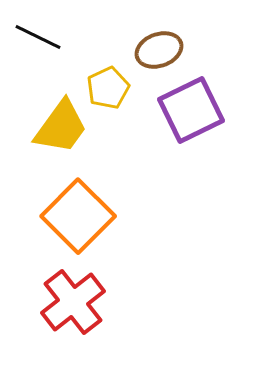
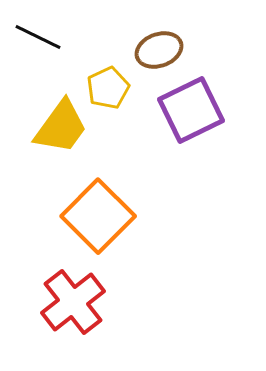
orange square: moved 20 px right
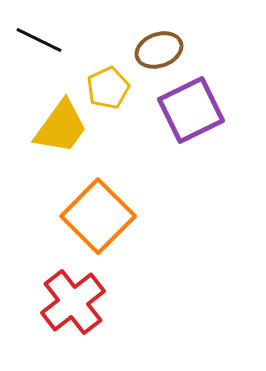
black line: moved 1 px right, 3 px down
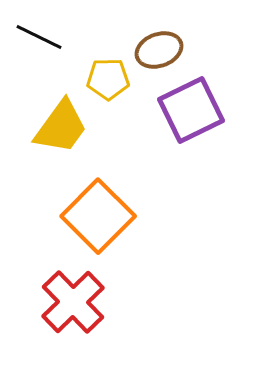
black line: moved 3 px up
yellow pentagon: moved 9 px up; rotated 24 degrees clockwise
red cross: rotated 6 degrees counterclockwise
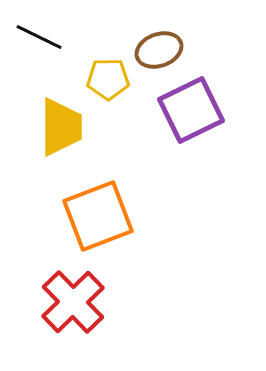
yellow trapezoid: rotated 36 degrees counterclockwise
orange square: rotated 24 degrees clockwise
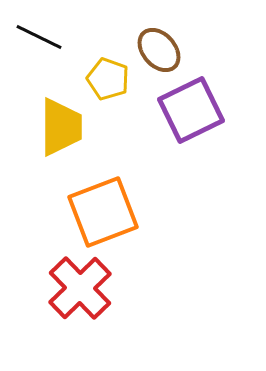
brown ellipse: rotated 69 degrees clockwise
yellow pentagon: rotated 21 degrees clockwise
orange square: moved 5 px right, 4 px up
red cross: moved 7 px right, 14 px up
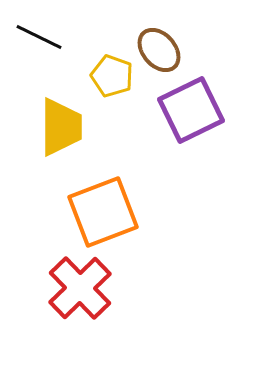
yellow pentagon: moved 4 px right, 3 px up
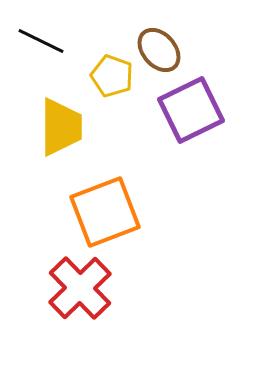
black line: moved 2 px right, 4 px down
orange square: moved 2 px right
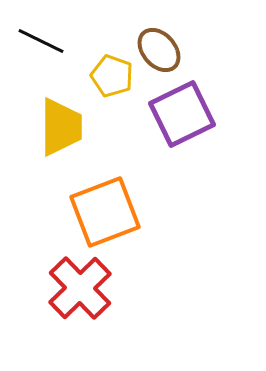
purple square: moved 9 px left, 4 px down
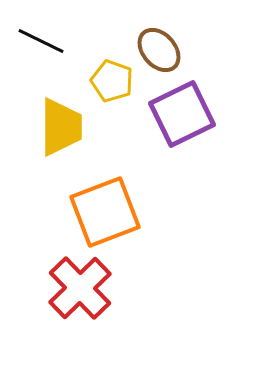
yellow pentagon: moved 5 px down
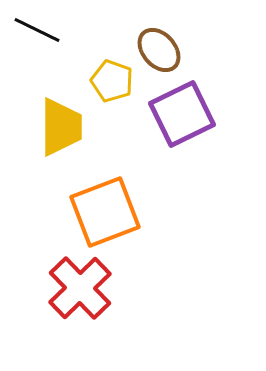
black line: moved 4 px left, 11 px up
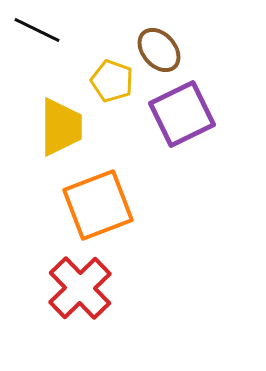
orange square: moved 7 px left, 7 px up
